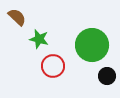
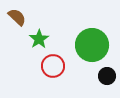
green star: rotated 24 degrees clockwise
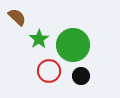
green circle: moved 19 px left
red circle: moved 4 px left, 5 px down
black circle: moved 26 px left
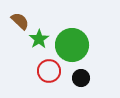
brown semicircle: moved 3 px right, 4 px down
green circle: moved 1 px left
black circle: moved 2 px down
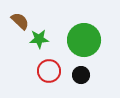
green star: rotated 30 degrees clockwise
green circle: moved 12 px right, 5 px up
black circle: moved 3 px up
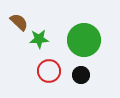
brown semicircle: moved 1 px left, 1 px down
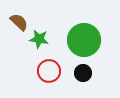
green star: rotated 12 degrees clockwise
black circle: moved 2 px right, 2 px up
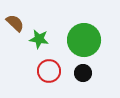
brown semicircle: moved 4 px left, 1 px down
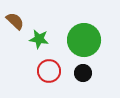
brown semicircle: moved 2 px up
